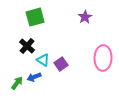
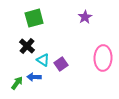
green square: moved 1 px left, 1 px down
blue arrow: rotated 24 degrees clockwise
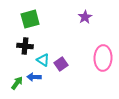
green square: moved 4 px left, 1 px down
black cross: moved 2 px left; rotated 35 degrees counterclockwise
